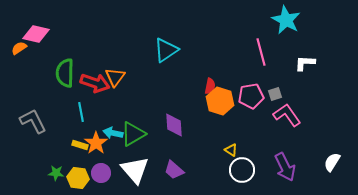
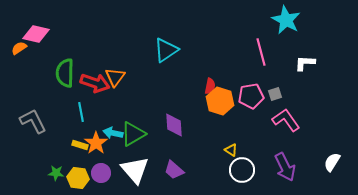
pink L-shape: moved 1 px left, 5 px down
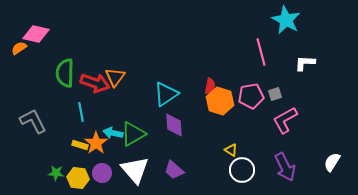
cyan triangle: moved 44 px down
pink L-shape: moved 1 px left; rotated 84 degrees counterclockwise
purple circle: moved 1 px right
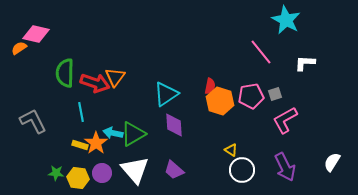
pink line: rotated 24 degrees counterclockwise
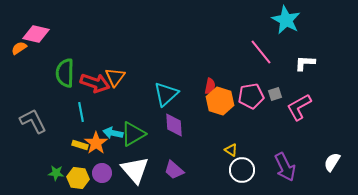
cyan triangle: rotated 8 degrees counterclockwise
pink L-shape: moved 14 px right, 13 px up
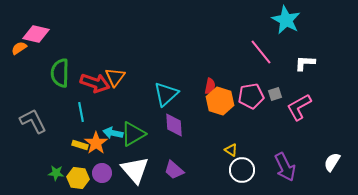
green semicircle: moved 5 px left
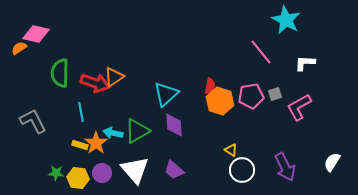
orange triangle: moved 1 px left; rotated 20 degrees clockwise
green triangle: moved 4 px right, 3 px up
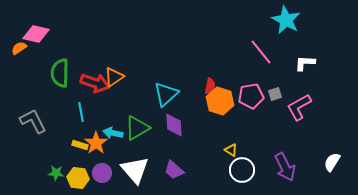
green triangle: moved 3 px up
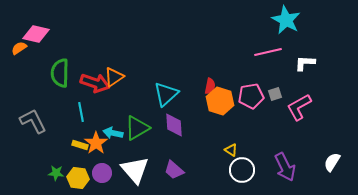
pink line: moved 7 px right; rotated 64 degrees counterclockwise
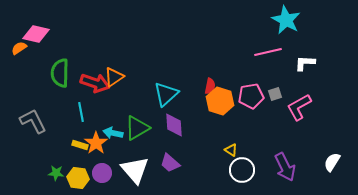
purple trapezoid: moved 4 px left, 7 px up
